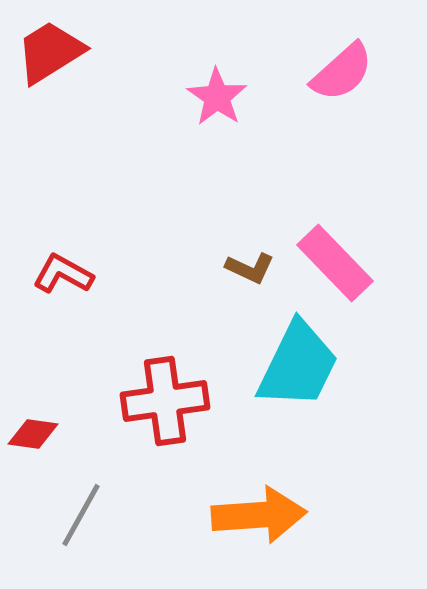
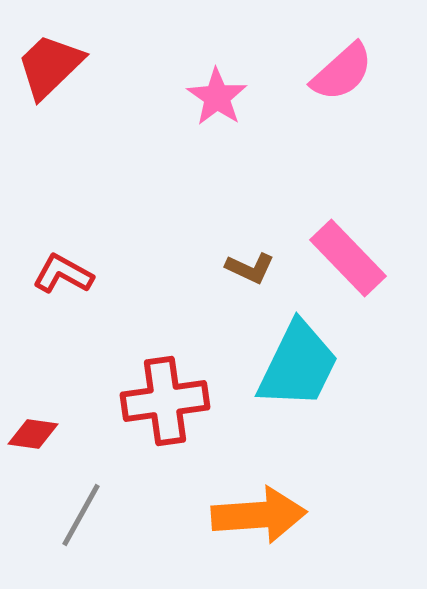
red trapezoid: moved 14 px down; rotated 12 degrees counterclockwise
pink rectangle: moved 13 px right, 5 px up
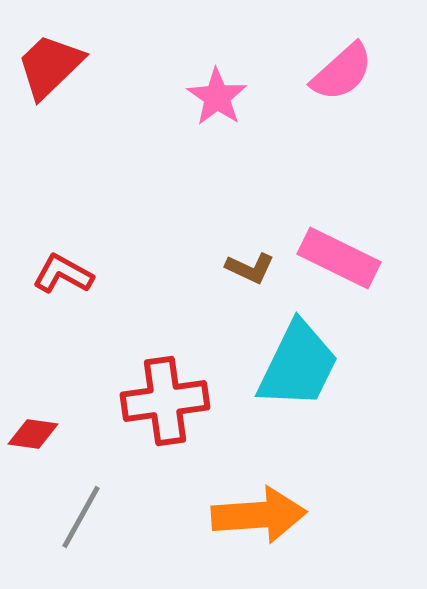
pink rectangle: moved 9 px left; rotated 20 degrees counterclockwise
gray line: moved 2 px down
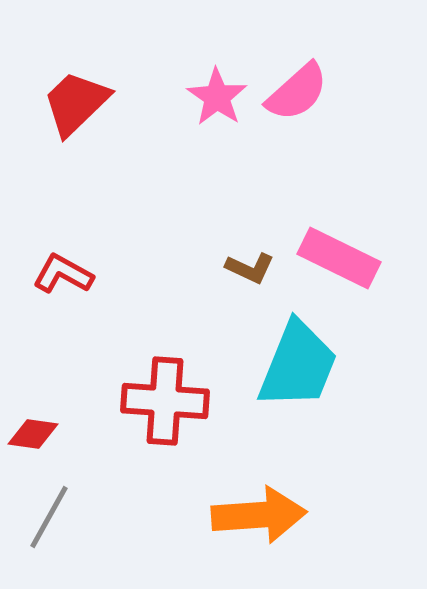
red trapezoid: moved 26 px right, 37 px down
pink semicircle: moved 45 px left, 20 px down
cyan trapezoid: rotated 4 degrees counterclockwise
red cross: rotated 12 degrees clockwise
gray line: moved 32 px left
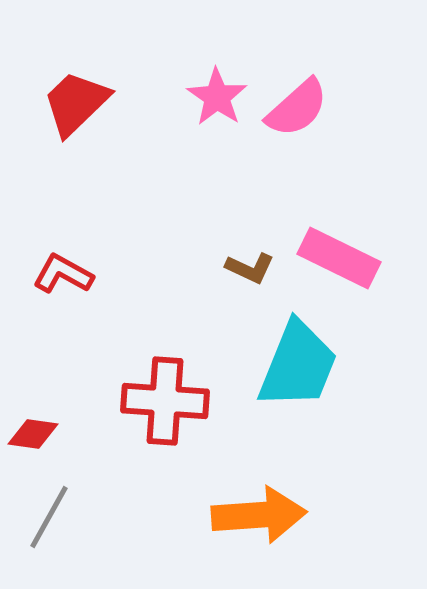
pink semicircle: moved 16 px down
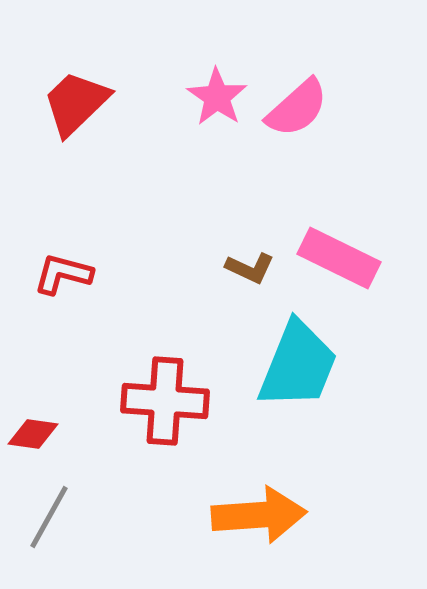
red L-shape: rotated 14 degrees counterclockwise
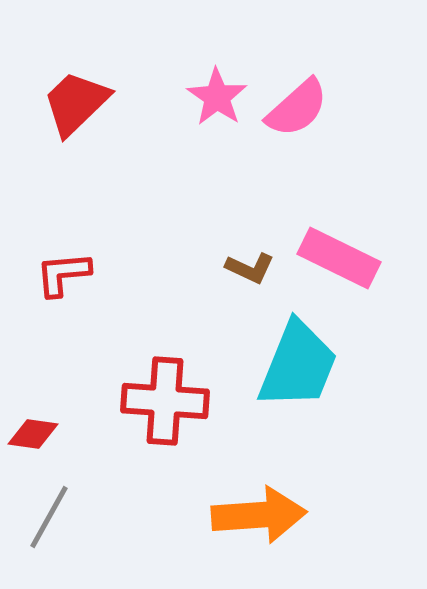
red L-shape: rotated 20 degrees counterclockwise
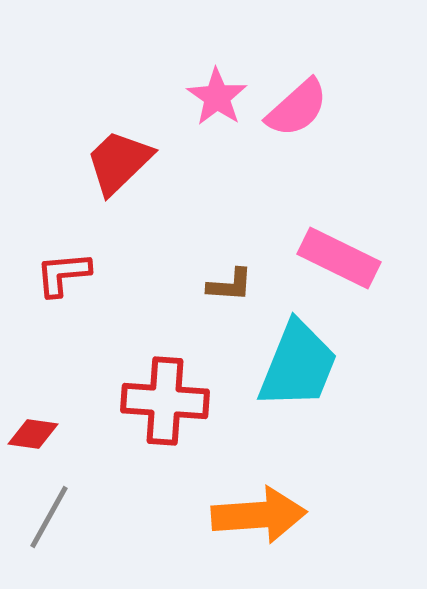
red trapezoid: moved 43 px right, 59 px down
brown L-shape: moved 20 px left, 17 px down; rotated 21 degrees counterclockwise
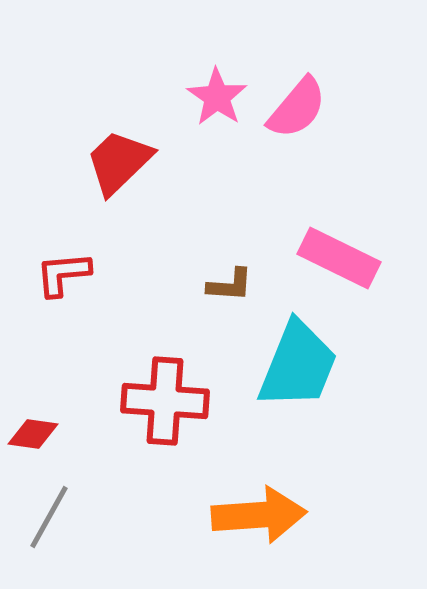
pink semicircle: rotated 8 degrees counterclockwise
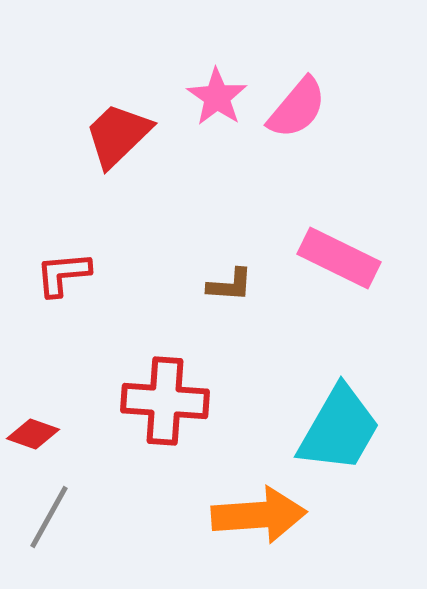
red trapezoid: moved 1 px left, 27 px up
cyan trapezoid: moved 41 px right, 64 px down; rotated 8 degrees clockwise
red diamond: rotated 12 degrees clockwise
